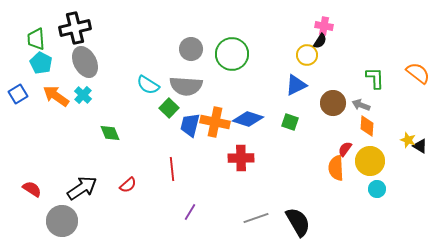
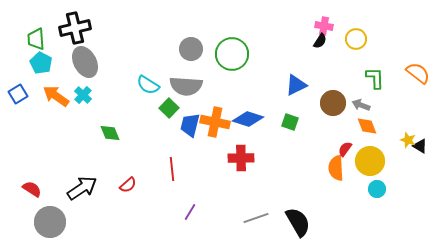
yellow circle at (307, 55): moved 49 px right, 16 px up
orange diamond at (367, 126): rotated 25 degrees counterclockwise
gray circle at (62, 221): moved 12 px left, 1 px down
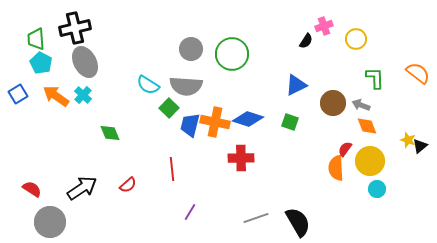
pink cross at (324, 26): rotated 30 degrees counterclockwise
black semicircle at (320, 41): moved 14 px left
black triangle at (420, 146): rotated 49 degrees clockwise
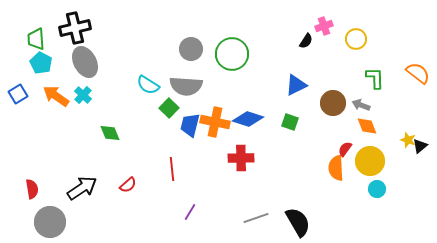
red semicircle at (32, 189): rotated 48 degrees clockwise
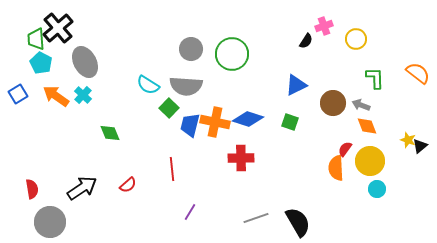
black cross at (75, 28): moved 17 px left; rotated 28 degrees counterclockwise
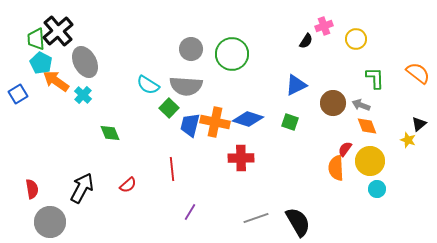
black cross at (58, 28): moved 3 px down
orange arrow at (56, 96): moved 15 px up
black triangle at (420, 146): moved 1 px left, 22 px up
black arrow at (82, 188): rotated 28 degrees counterclockwise
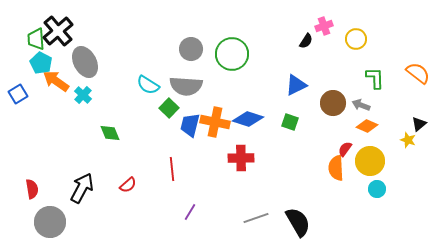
orange diamond at (367, 126): rotated 45 degrees counterclockwise
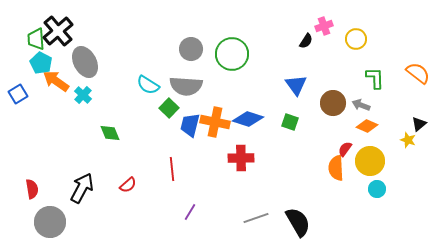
blue triangle at (296, 85): rotated 40 degrees counterclockwise
